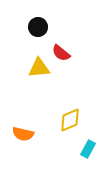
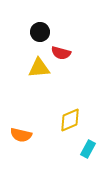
black circle: moved 2 px right, 5 px down
red semicircle: rotated 24 degrees counterclockwise
orange semicircle: moved 2 px left, 1 px down
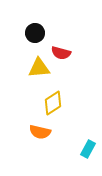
black circle: moved 5 px left, 1 px down
yellow diamond: moved 17 px left, 17 px up; rotated 10 degrees counterclockwise
orange semicircle: moved 19 px right, 3 px up
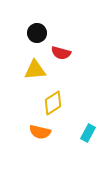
black circle: moved 2 px right
yellow triangle: moved 4 px left, 2 px down
cyan rectangle: moved 16 px up
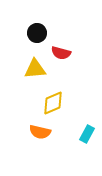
yellow triangle: moved 1 px up
yellow diamond: rotated 10 degrees clockwise
cyan rectangle: moved 1 px left, 1 px down
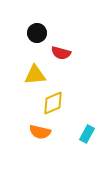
yellow triangle: moved 6 px down
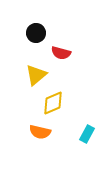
black circle: moved 1 px left
yellow triangle: moved 1 px right; rotated 35 degrees counterclockwise
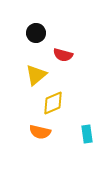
red semicircle: moved 2 px right, 2 px down
cyan rectangle: rotated 36 degrees counterclockwise
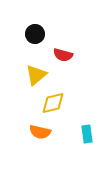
black circle: moved 1 px left, 1 px down
yellow diamond: rotated 10 degrees clockwise
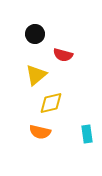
yellow diamond: moved 2 px left
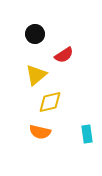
red semicircle: moved 1 px right; rotated 48 degrees counterclockwise
yellow diamond: moved 1 px left, 1 px up
